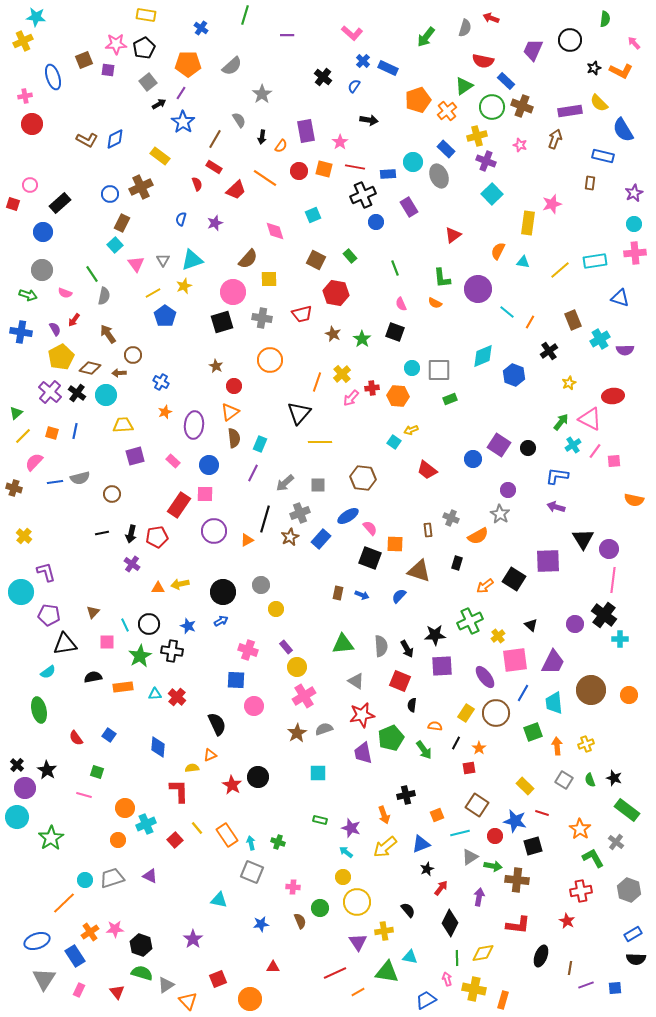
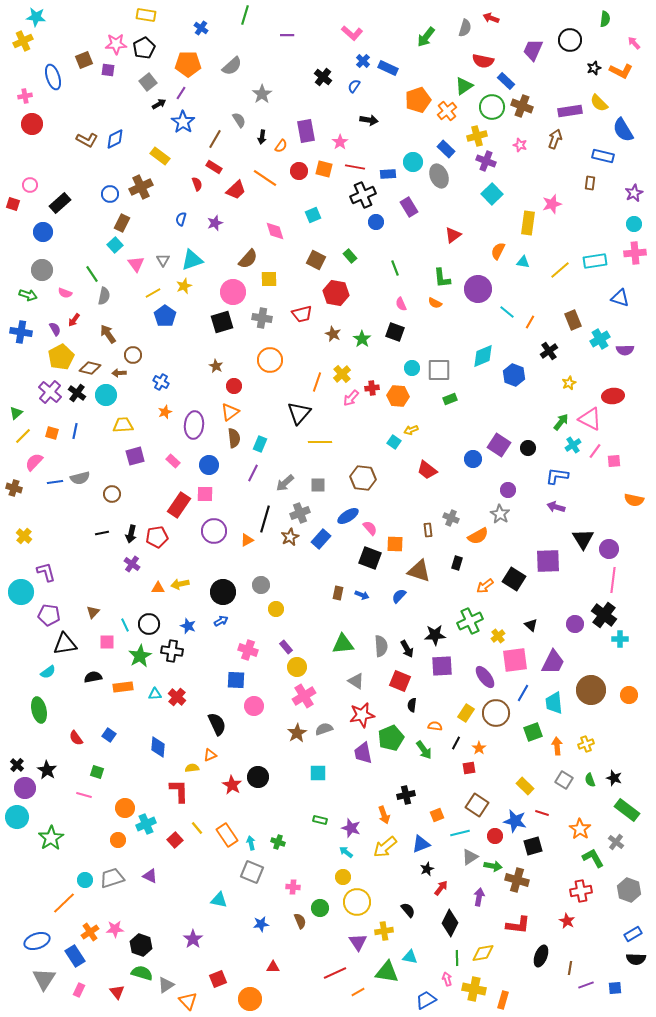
brown cross at (517, 880): rotated 10 degrees clockwise
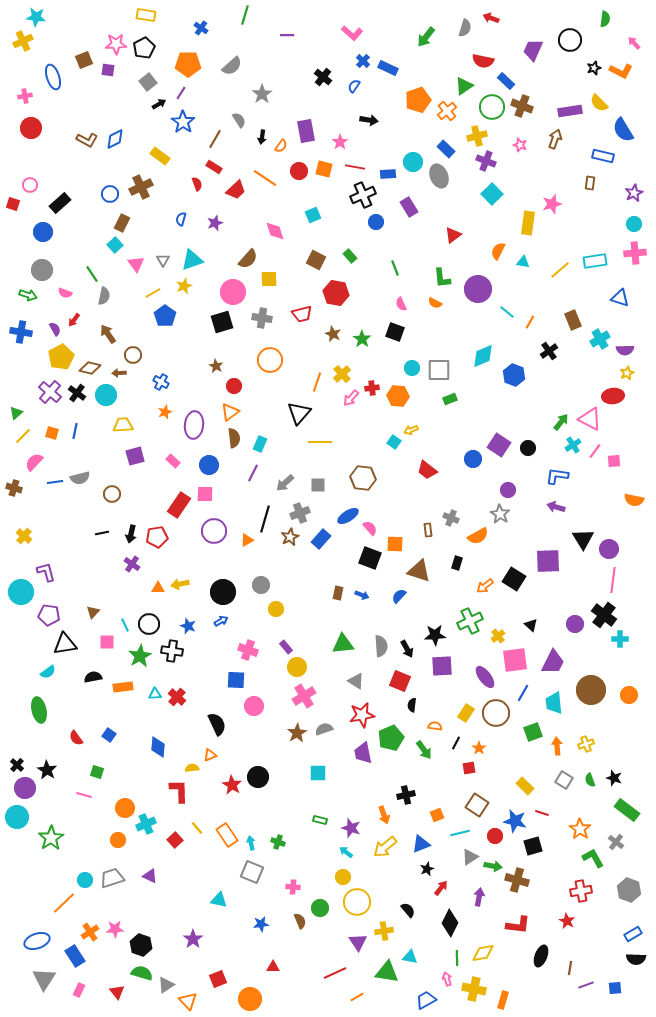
red circle at (32, 124): moved 1 px left, 4 px down
yellow star at (569, 383): moved 58 px right, 10 px up
orange line at (358, 992): moved 1 px left, 5 px down
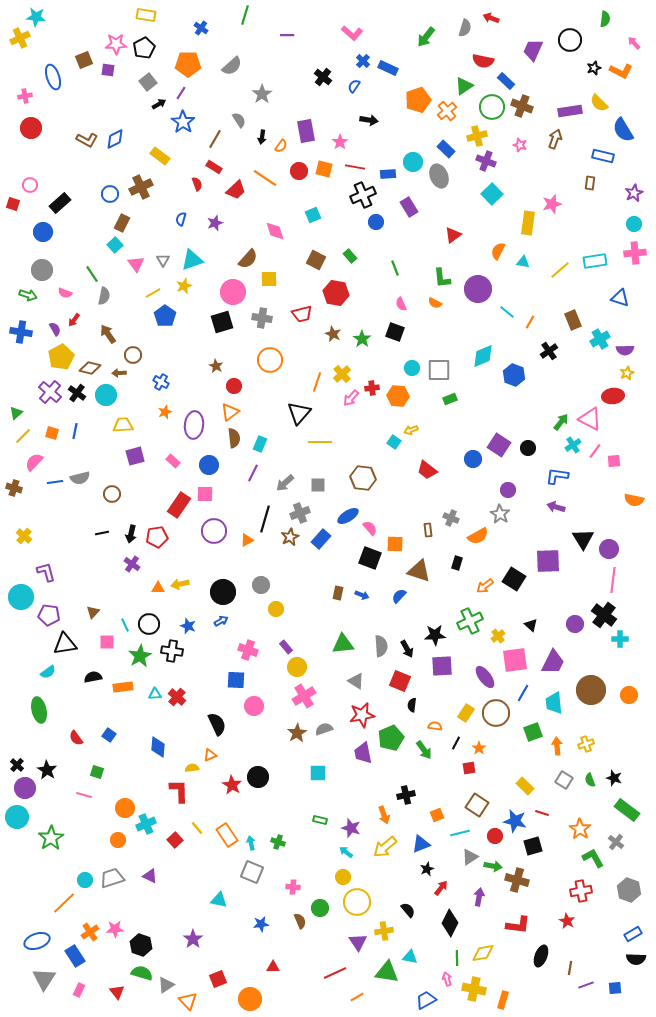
yellow cross at (23, 41): moved 3 px left, 3 px up
cyan circle at (21, 592): moved 5 px down
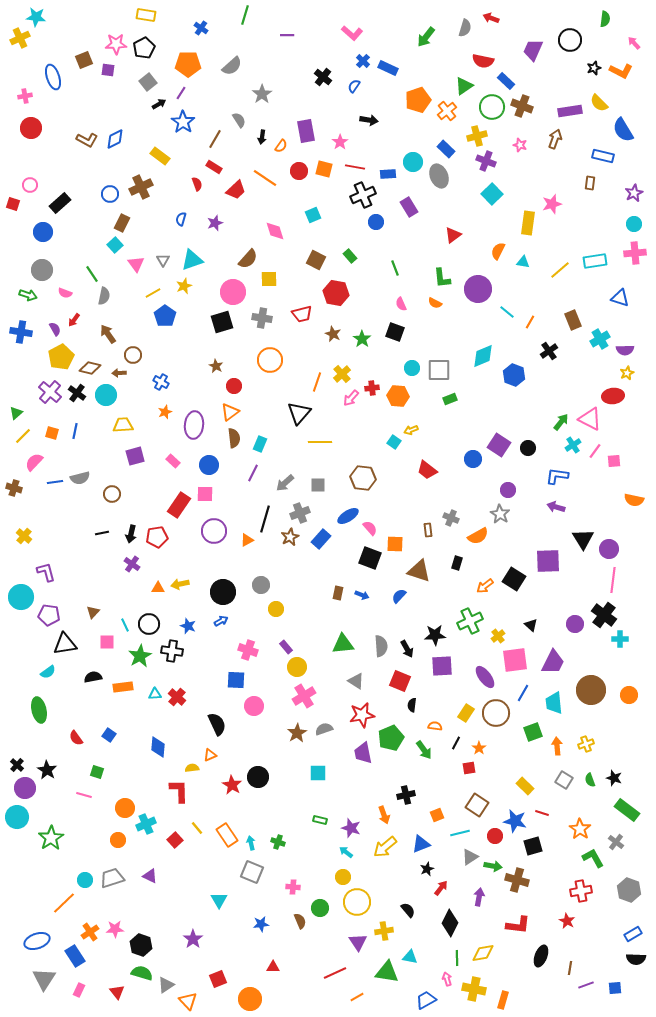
cyan triangle at (219, 900): rotated 48 degrees clockwise
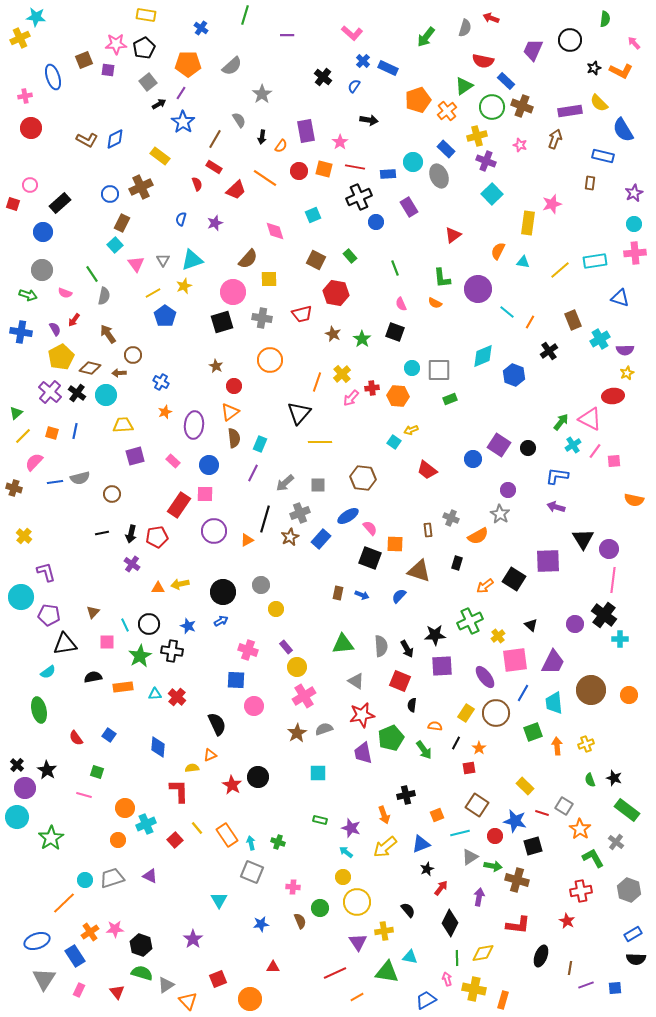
black cross at (363, 195): moved 4 px left, 2 px down
gray square at (564, 780): moved 26 px down
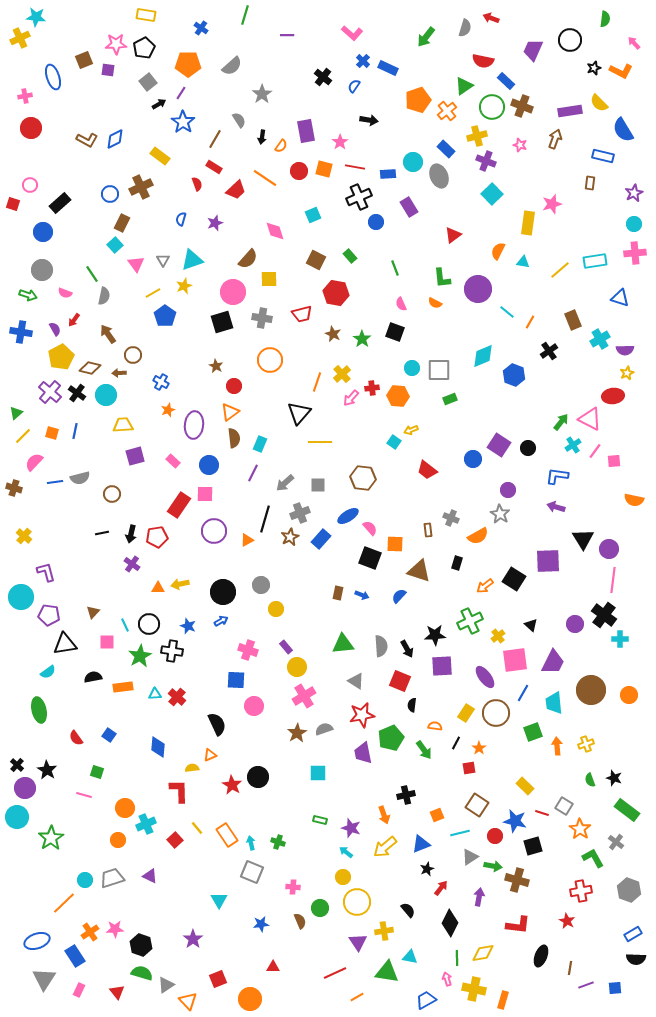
orange star at (165, 412): moved 3 px right, 2 px up
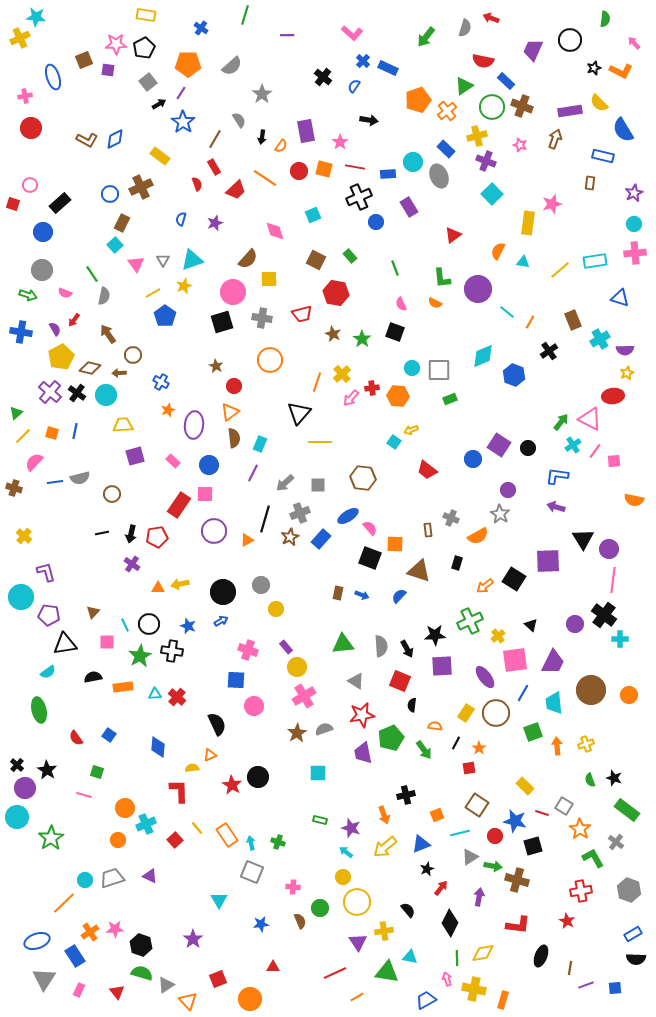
red rectangle at (214, 167): rotated 28 degrees clockwise
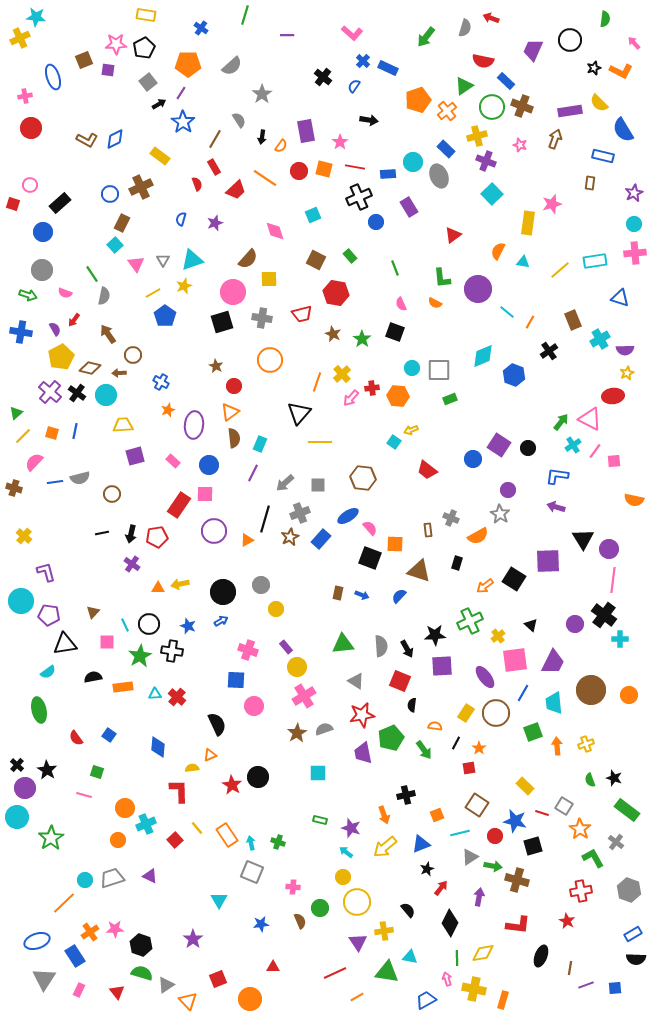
cyan circle at (21, 597): moved 4 px down
